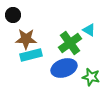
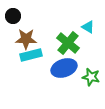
black circle: moved 1 px down
cyan triangle: moved 1 px left, 3 px up
green cross: moved 2 px left; rotated 15 degrees counterclockwise
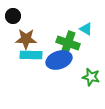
cyan triangle: moved 2 px left, 2 px down
green cross: rotated 20 degrees counterclockwise
cyan rectangle: rotated 15 degrees clockwise
blue ellipse: moved 5 px left, 8 px up
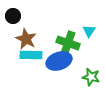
cyan triangle: moved 3 px right, 2 px down; rotated 32 degrees clockwise
brown star: rotated 25 degrees clockwise
blue ellipse: moved 1 px down
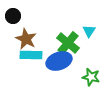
green cross: rotated 20 degrees clockwise
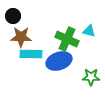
cyan triangle: rotated 48 degrees counterclockwise
brown star: moved 5 px left, 2 px up; rotated 25 degrees counterclockwise
green cross: moved 1 px left, 4 px up; rotated 15 degrees counterclockwise
cyan rectangle: moved 1 px up
green star: rotated 12 degrees counterclockwise
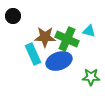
brown star: moved 24 px right
cyan rectangle: moved 2 px right; rotated 65 degrees clockwise
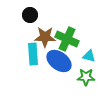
black circle: moved 17 px right, 1 px up
cyan triangle: moved 25 px down
cyan rectangle: rotated 20 degrees clockwise
blue ellipse: rotated 55 degrees clockwise
green star: moved 5 px left
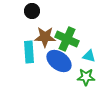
black circle: moved 2 px right, 4 px up
cyan rectangle: moved 4 px left, 2 px up
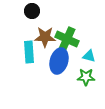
blue ellipse: rotated 70 degrees clockwise
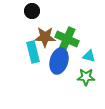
cyan rectangle: moved 4 px right; rotated 10 degrees counterclockwise
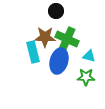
black circle: moved 24 px right
